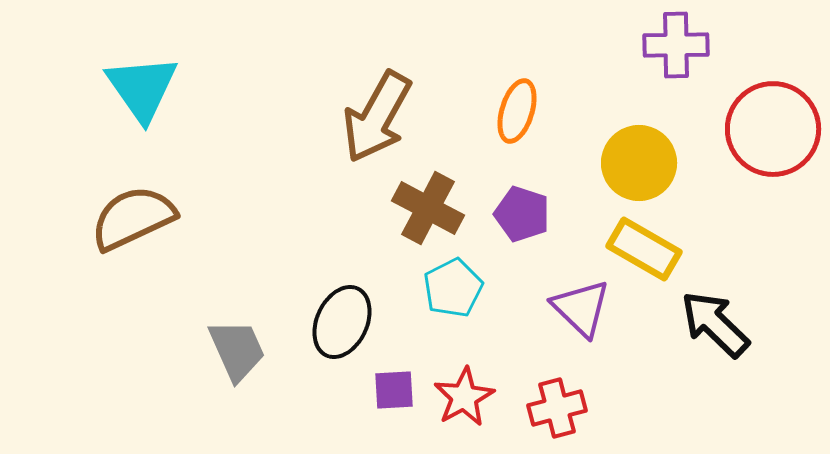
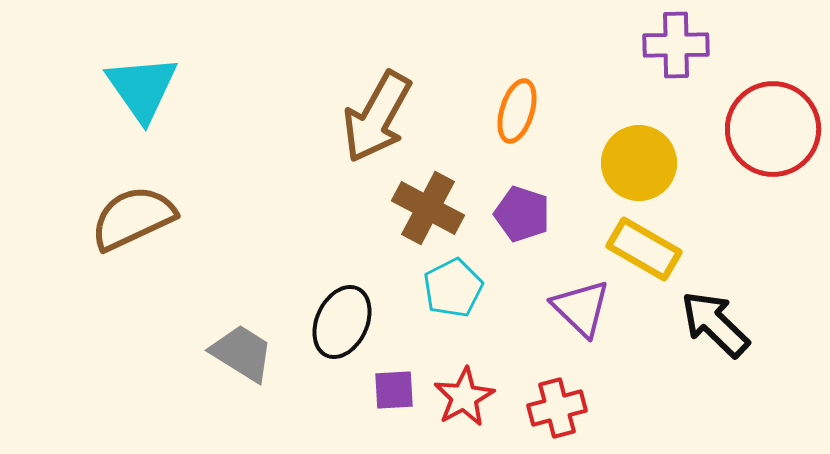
gray trapezoid: moved 5 px right, 3 px down; rotated 34 degrees counterclockwise
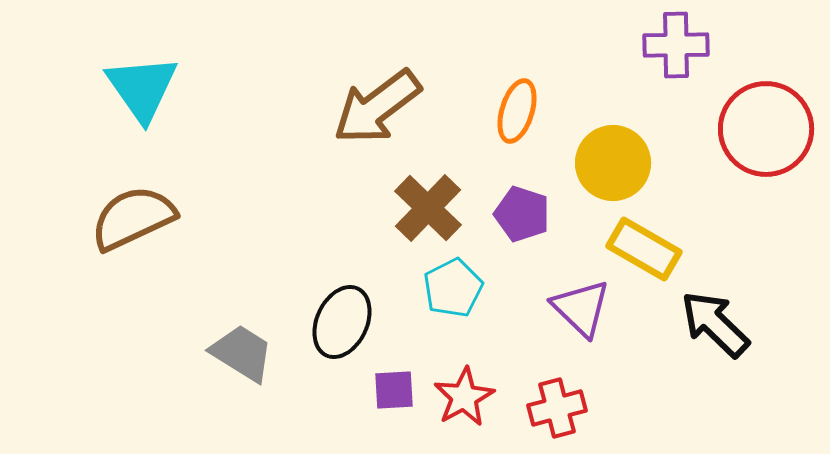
brown arrow: moved 10 px up; rotated 24 degrees clockwise
red circle: moved 7 px left
yellow circle: moved 26 px left
brown cross: rotated 16 degrees clockwise
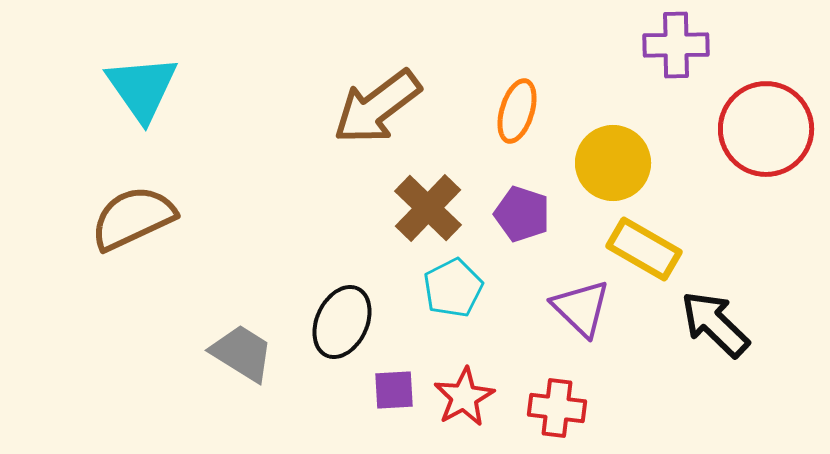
red cross: rotated 22 degrees clockwise
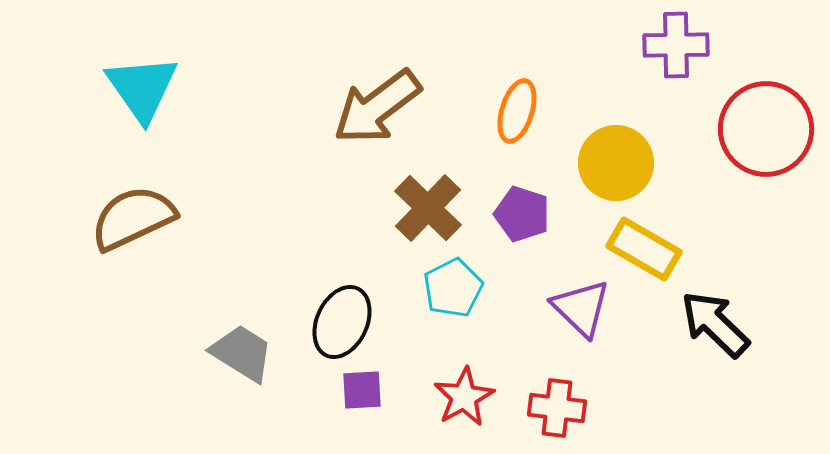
yellow circle: moved 3 px right
purple square: moved 32 px left
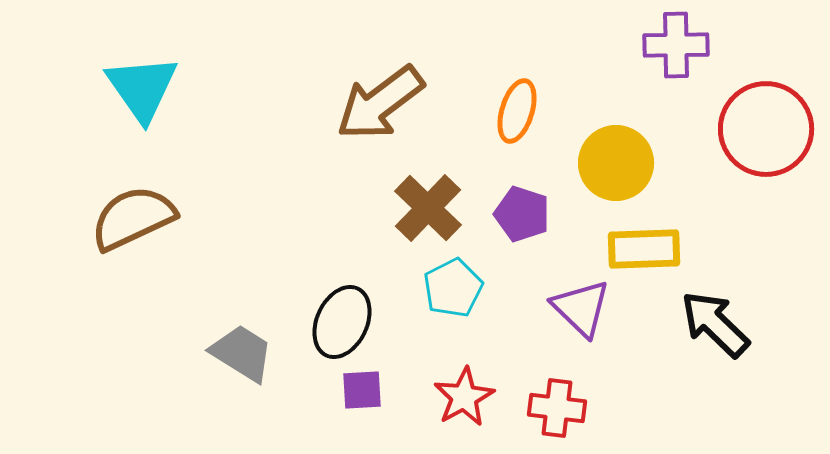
brown arrow: moved 3 px right, 4 px up
yellow rectangle: rotated 32 degrees counterclockwise
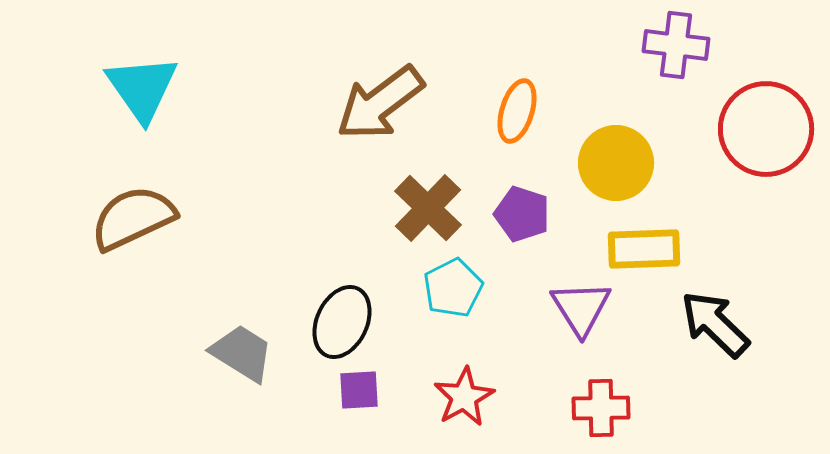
purple cross: rotated 8 degrees clockwise
purple triangle: rotated 14 degrees clockwise
purple square: moved 3 px left
red cross: moved 44 px right; rotated 8 degrees counterclockwise
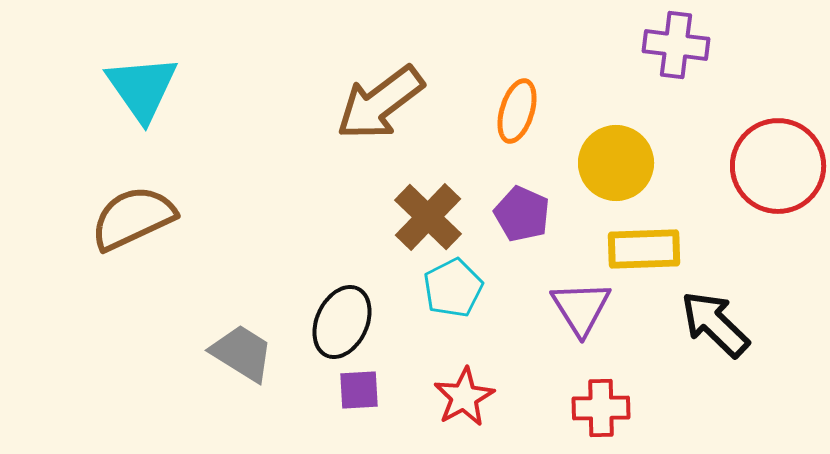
red circle: moved 12 px right, 37 px down
brown cross: moved 9 px down
purple pentagon: rotated 6 degrees clockwise
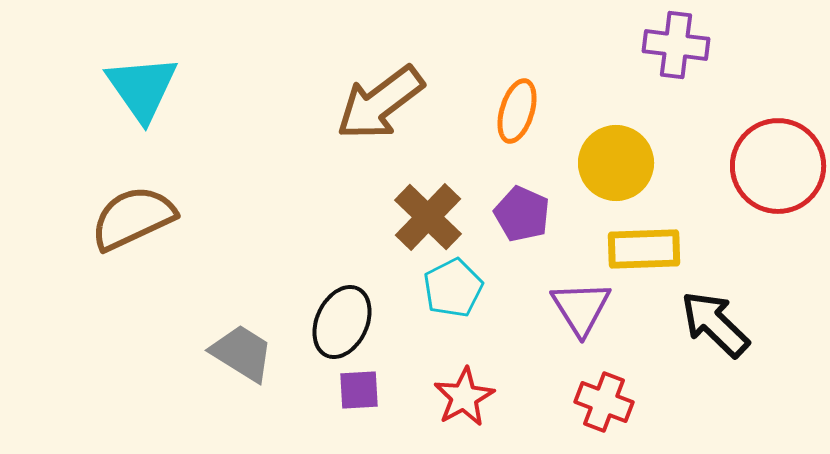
red cross: moved 3 px right, 6 px up; rotated 22 degrees clockwise
